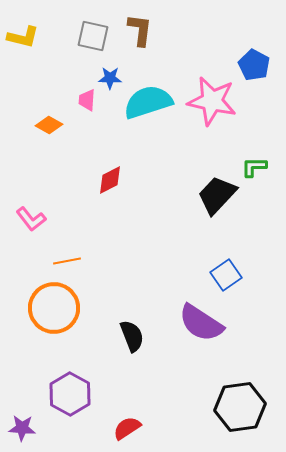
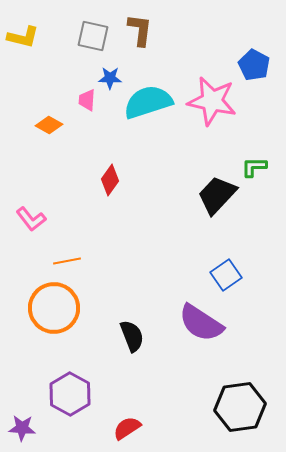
red diamond: rotated 28 degrees counterclockwise
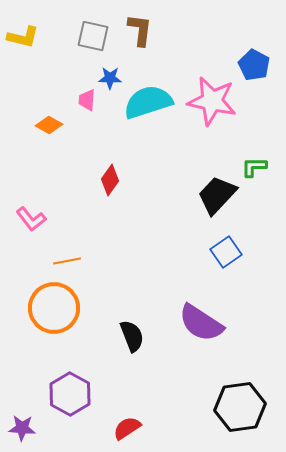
blue square: moved 23 px up
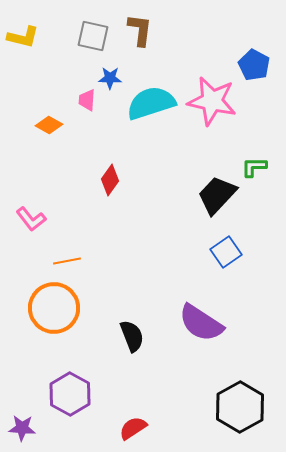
cyan semicircle: moved 3 px right, 1 px down
black hexagon: rotated 21 degrees counterclockwise
red semicircle: moved 6 px right
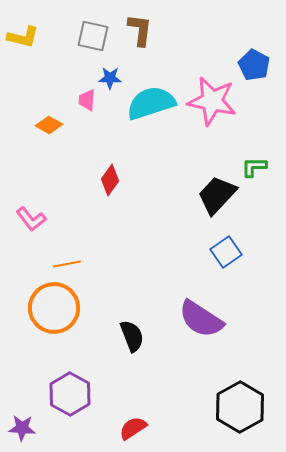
orange line: moved 3 px down
purple semicircle: moved 4 px up
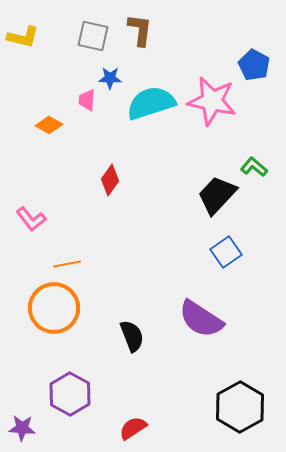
green L-shape: rotated 40 degrees clockwise
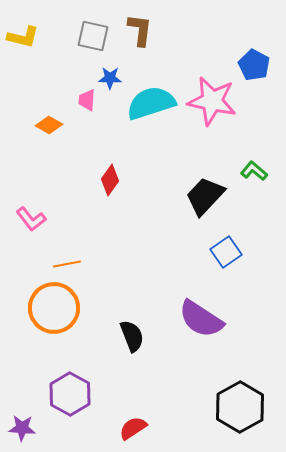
green L-shape: moved 4 px down
black trapezoid: moved 12 px left, 1 px down
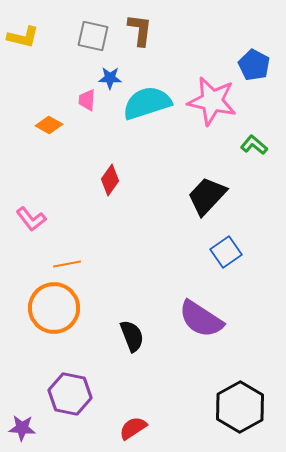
cyan semicircle: moved 4 px left
green L-shape: moved 26 px up
black trapezoid: moved 2 px right
purple hexagon: rotated 18 degrees counterclockwise
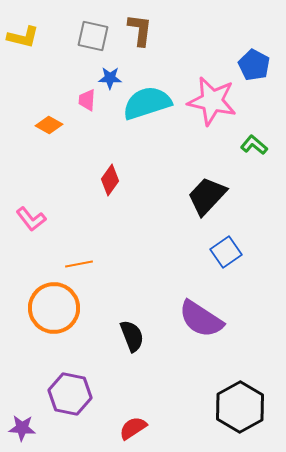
orange line: moved 12 px right
